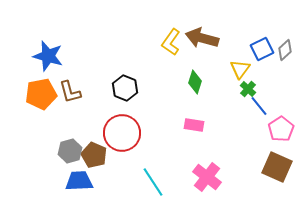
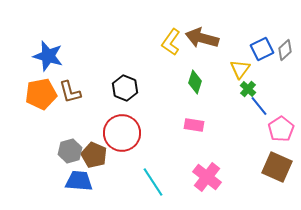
blue trapezoid: rotated 8 degrees clockwise
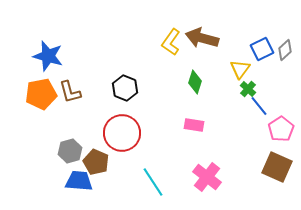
brown pentagon: moved 2 px right, 7 px down
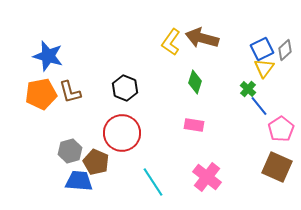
yellow triangle: moved 24 px right, 1 px up
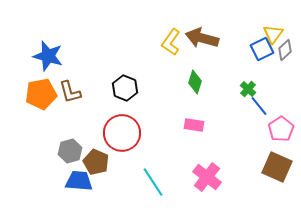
yellow triangle: moved 9 px right, 34 px up
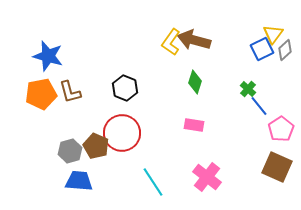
brown arrow: moved 8 px left, 2 px down
brown pentagon: moved 16 px up
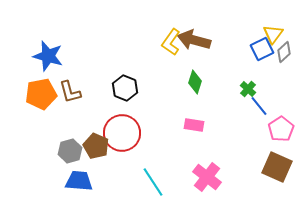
gray diamond: moved 1 px left, 2 px down
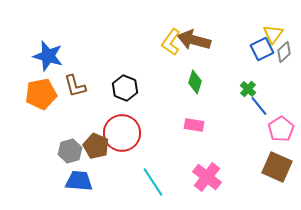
brown L-shape: moved 5 px right, 6 px up
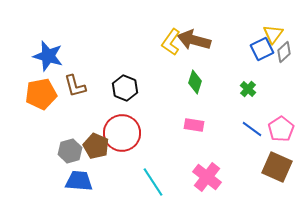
blue line: moved 7 px left, 23 px down; rotated 15 degrees counterclockwise
